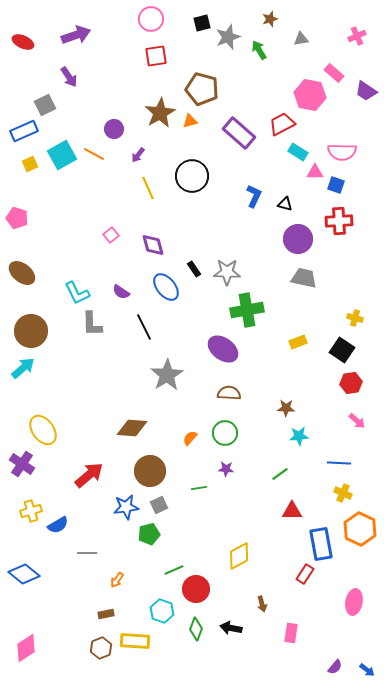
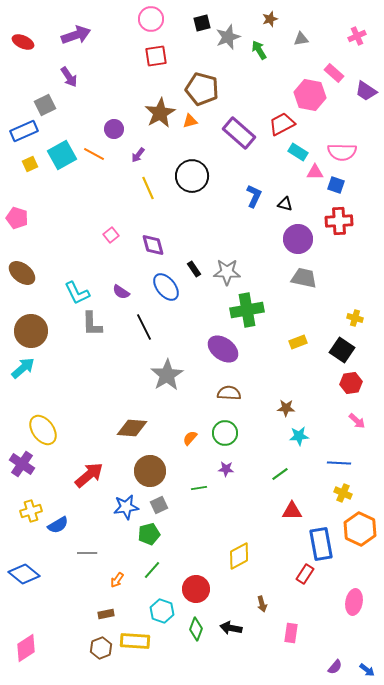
green line at (174, 570): moved 22 px left; rotated 24 degrees counterclockwise
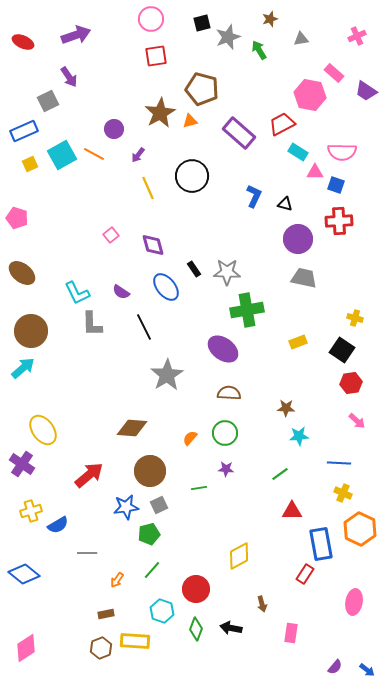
gray square at (45, 105): moved 3 px right, 4 px up
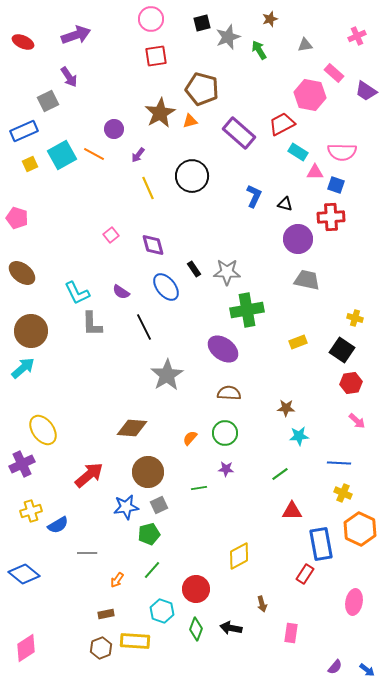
gray triangle at (301, 39): moved 4 px right, 6 px down
red cross at (339, 221): moved 8 px left, 4 px up
gray trapezoid at (304, 278): moved 3 px right, 2 px down
purple cross at (22, 464): rotated 30 degrees clockwise
brown circle at (150, 471): moved 2 px left, 1 px down
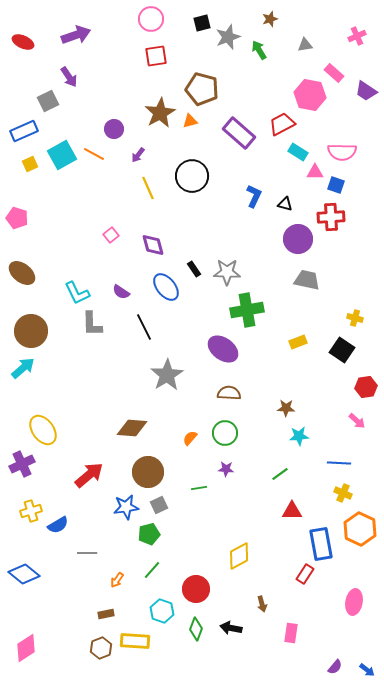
red hexagon at (351, 383): moved 15 px right, 4 px down
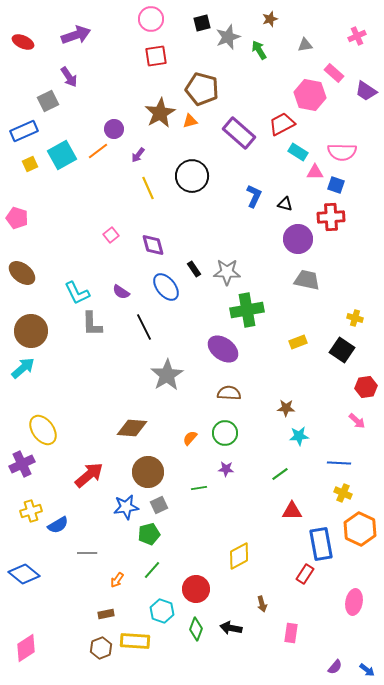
orange line at (94, 154): moved 4 px right, 3 px up; rotated 65 degrees counterclockwise
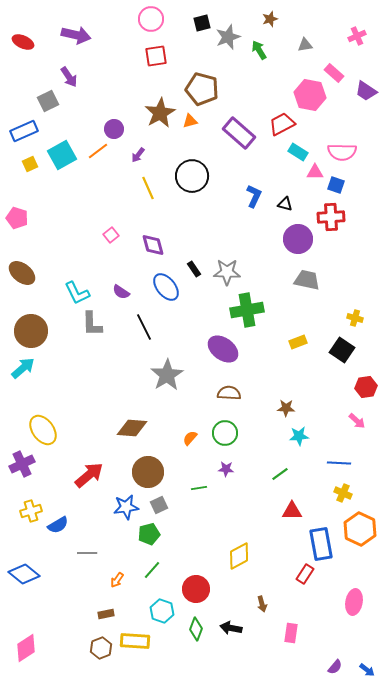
purple arrow at (76, 35): rotated 32 degrees clockwise
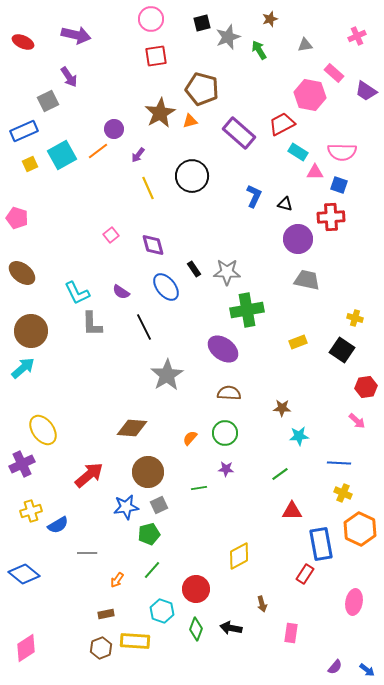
blue square at (336, 185): moved 3 px right
brown star at (286, 408): moved 4 px left
